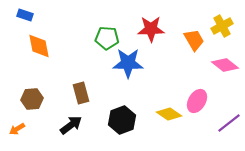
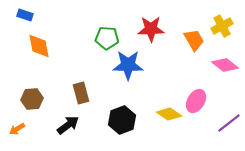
blue star: moved 2 px down
pink ellipse: moved 1 px left
black arrow: moved 3 px left
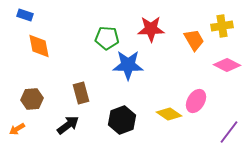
yellow cross: rotated 20 degrees clockwise
pink diamond: moved 2 px right; rotated 12 degrees counterclockwise
purple line: moved 9 px down; rotated 15 degrees counterclockwise
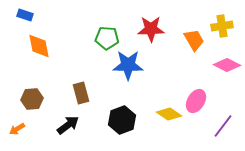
purple line: moved 6 px left, 6 px up
